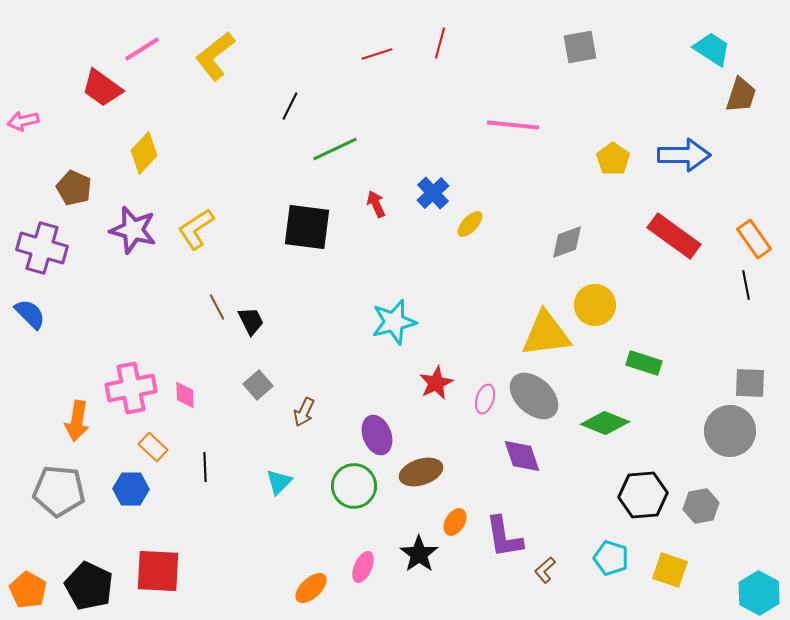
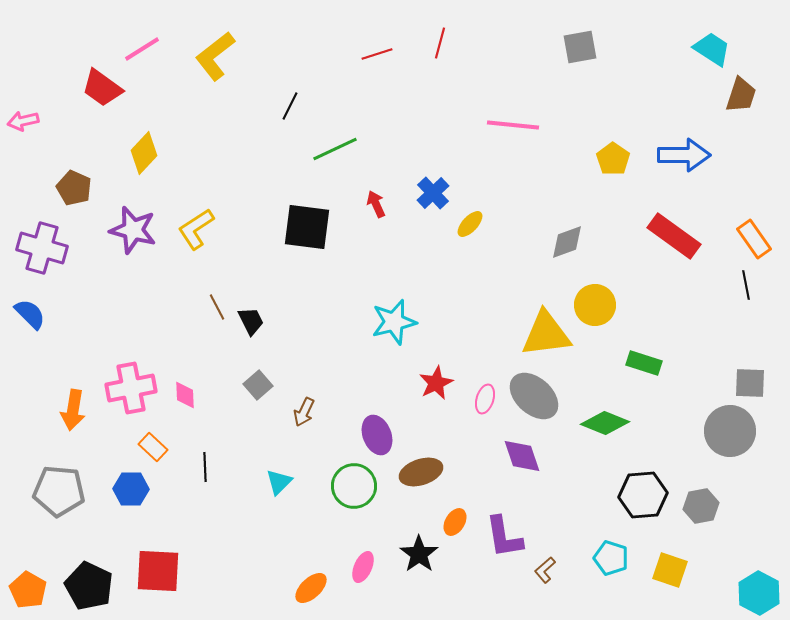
orange arrow at (77, 421): moved 4 px left, 11 px up
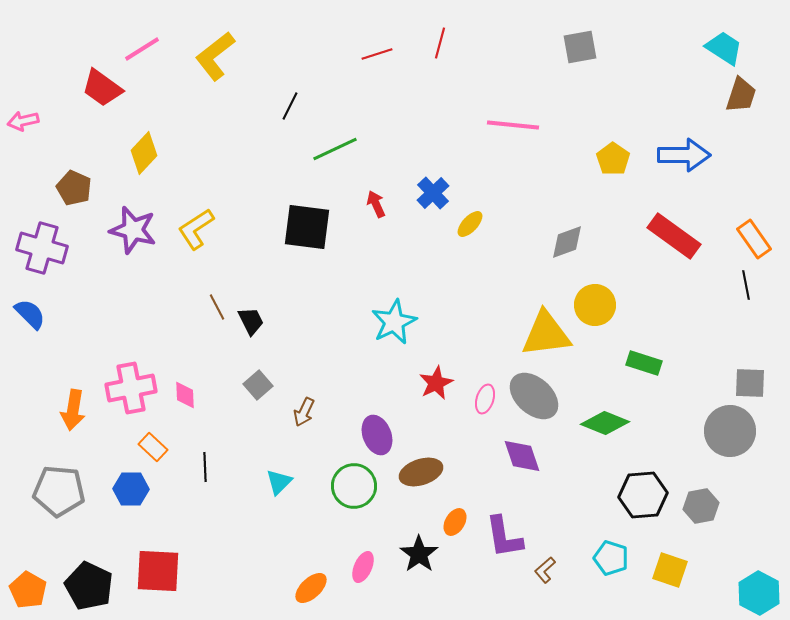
cyan trapezoid at (712, 49): moved 12 px right, 1 px up
cyan star at (394, 322): rotated 12 degrees counterclockwise
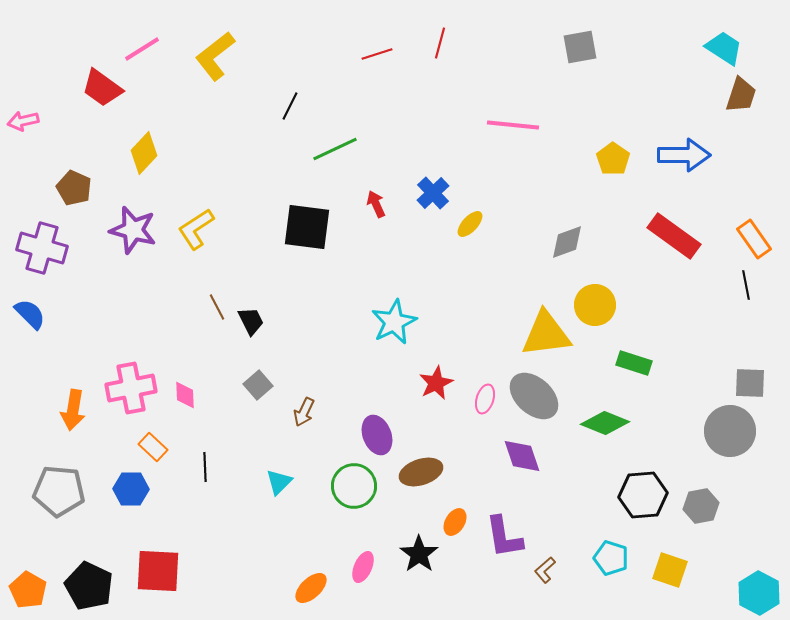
green rectangle at (644, 363): moved 10 px left
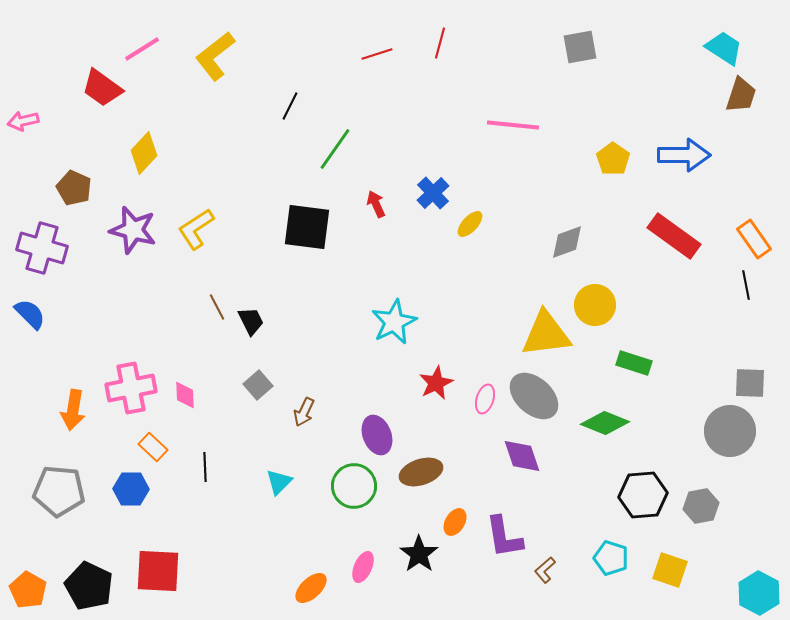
green line at (335, 149): rotated 30 degrees counterclockwise
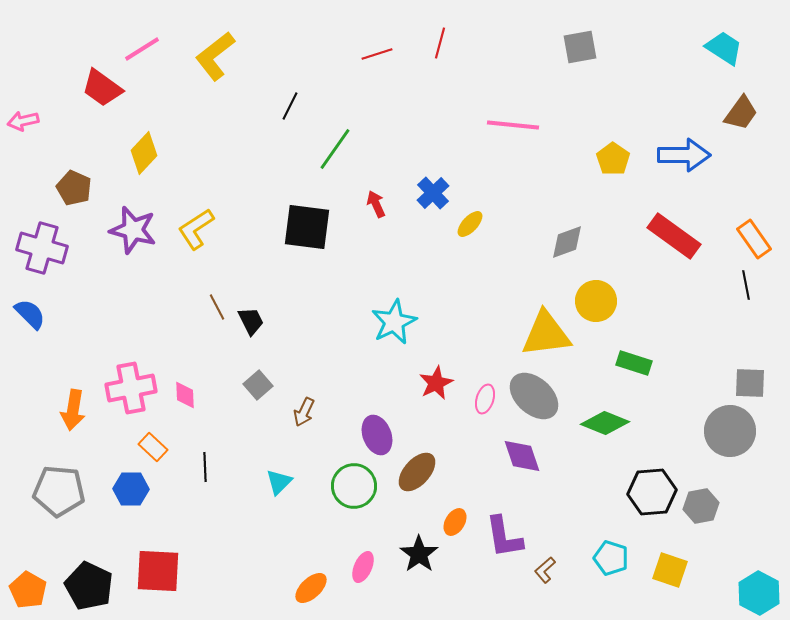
brown trapezoid at (741, 95): moved 18 px down; rotated 18 degrees clockwise
yellow circle at (595, 305): moved 1 px right, 4 px up
brown ellipse at (421, 472): moved 4 px left; rotated 30 degrees counterclockwise
black hexagon at (643, 495): moved 9 px right, 3 px up
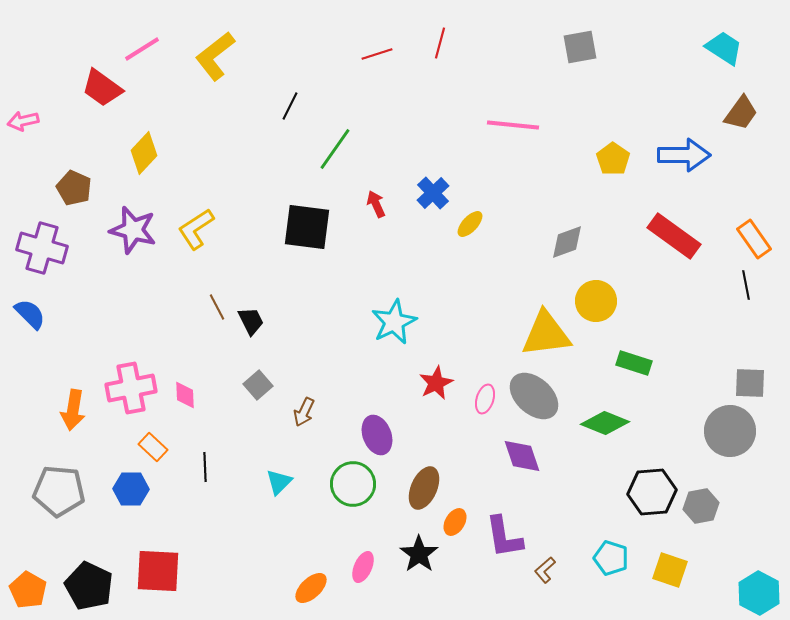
brown ellipse at (417, 472): moved 7 px right, 16 px down; rotated 18 degrees counterclockwise
green circle at (354, 486): moved 1 px left, 2 px up
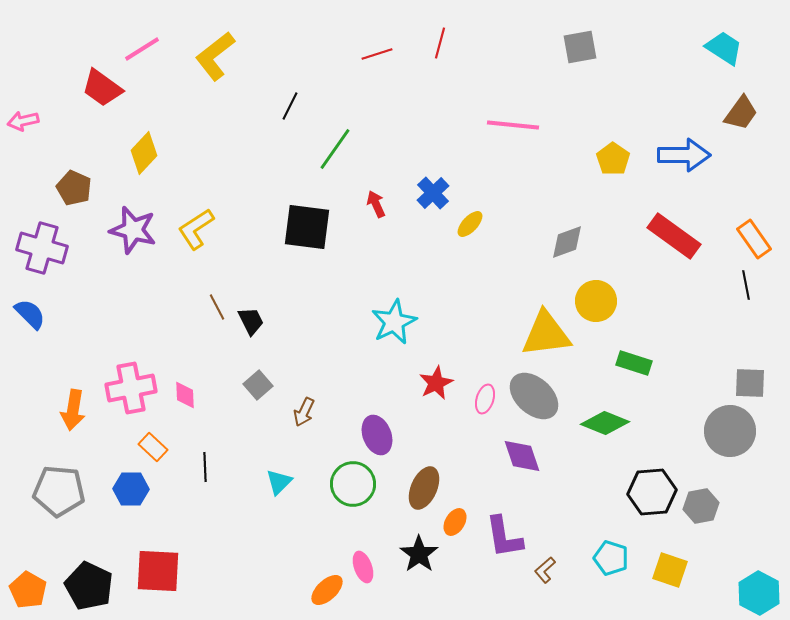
pink ellipse at (363, 567): rotated 44 degrees counterclockwise
orange ellipse at (311, 588): moved 16 px right, 2 px down
